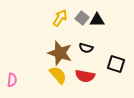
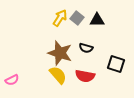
gray square: moved 5 px left
pink semicircle: rotated 56 degrees clockwise
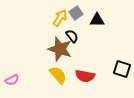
gray square: moved 1 px left, 5 px up; rotated 16 degrees clockwise
black semicircle: moved 14 px left, 12 px up; rotated 144 degrees counterclockwise
brown star: moved 4 px up
black square: moved 6 px right, 5 px down
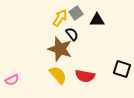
black semicircle: moved 2 px up
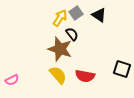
black triangle: moved 2 px right, 5 px up; rotated 35 degrees clockwise
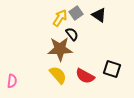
brown star: rotated 20 degrees counterclockwise
black square: moved 10 px left
red semicircle: rotated 18 degrees clockwise
pink semicircle: moved 1 px down; rotated 56 degrees counterclockwise
